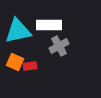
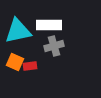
gray cross: moved 5 px left; rotated 12 degrees clockwise
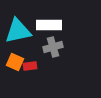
gray cross: moved 1 px left, 1 px down
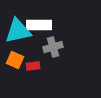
white rectangle: moved 10 px left
orange square: moved 2 px up
red rectangle: moved 3 px right
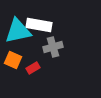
white rectangle: rotated 10 degrees clockwise
orange square: moved 2 px left
red rectangle: moved 2 px down; rotated 24 degrees counterclockwise
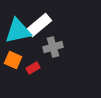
white rectangle: rotated 50 degrees counterclockwise
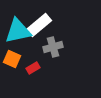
orange square: moved 1 px left, 1 px up
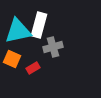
white rectangle: rotated 35 degrees counterclockwise
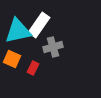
white rectangle: rotated 20 degrees clockwise
red rectangle: rotated 32 degrees counterclockwise
